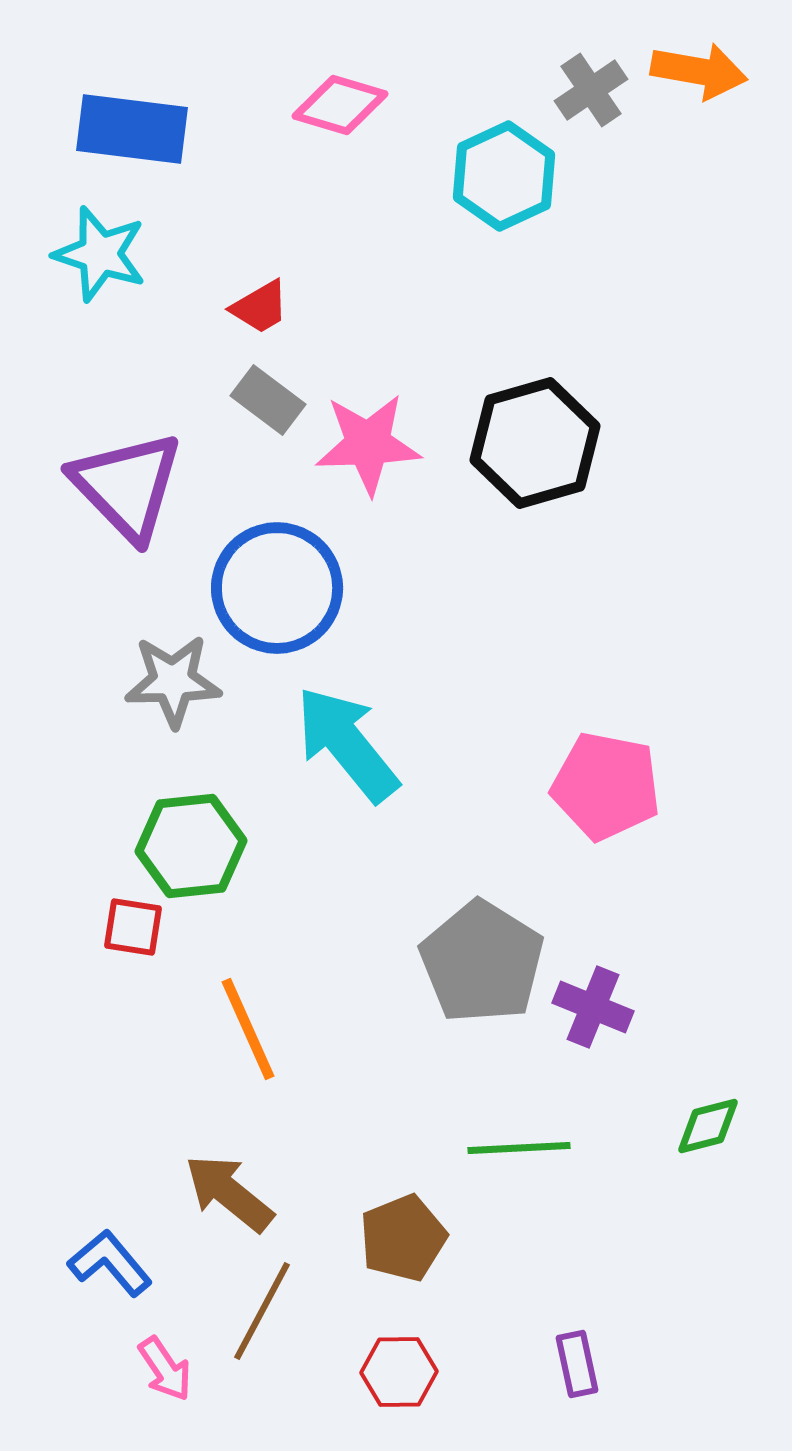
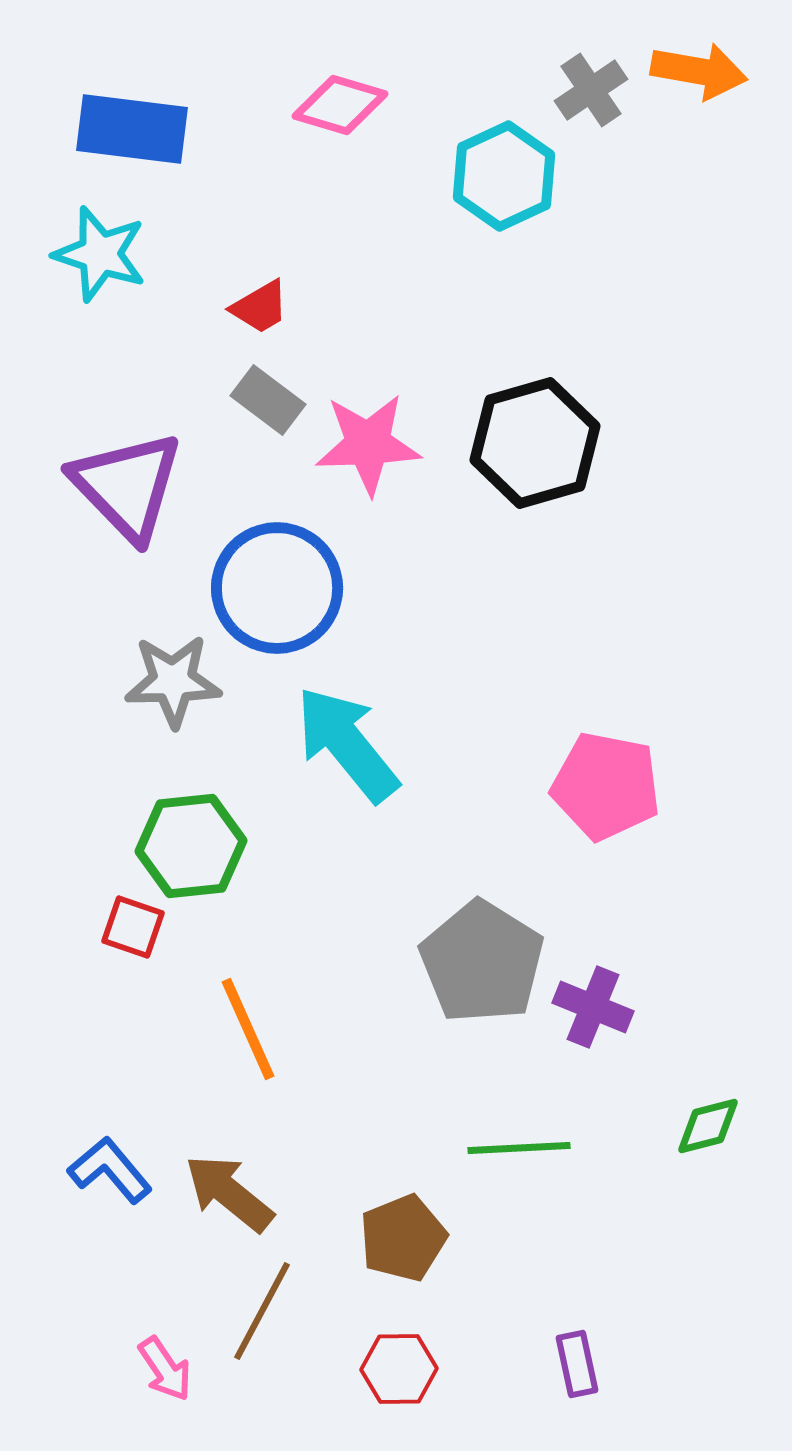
red square: rotated 10 degrees clockwise
blue L-shape: moved 93 px up
red hexagon: moved 3 px up
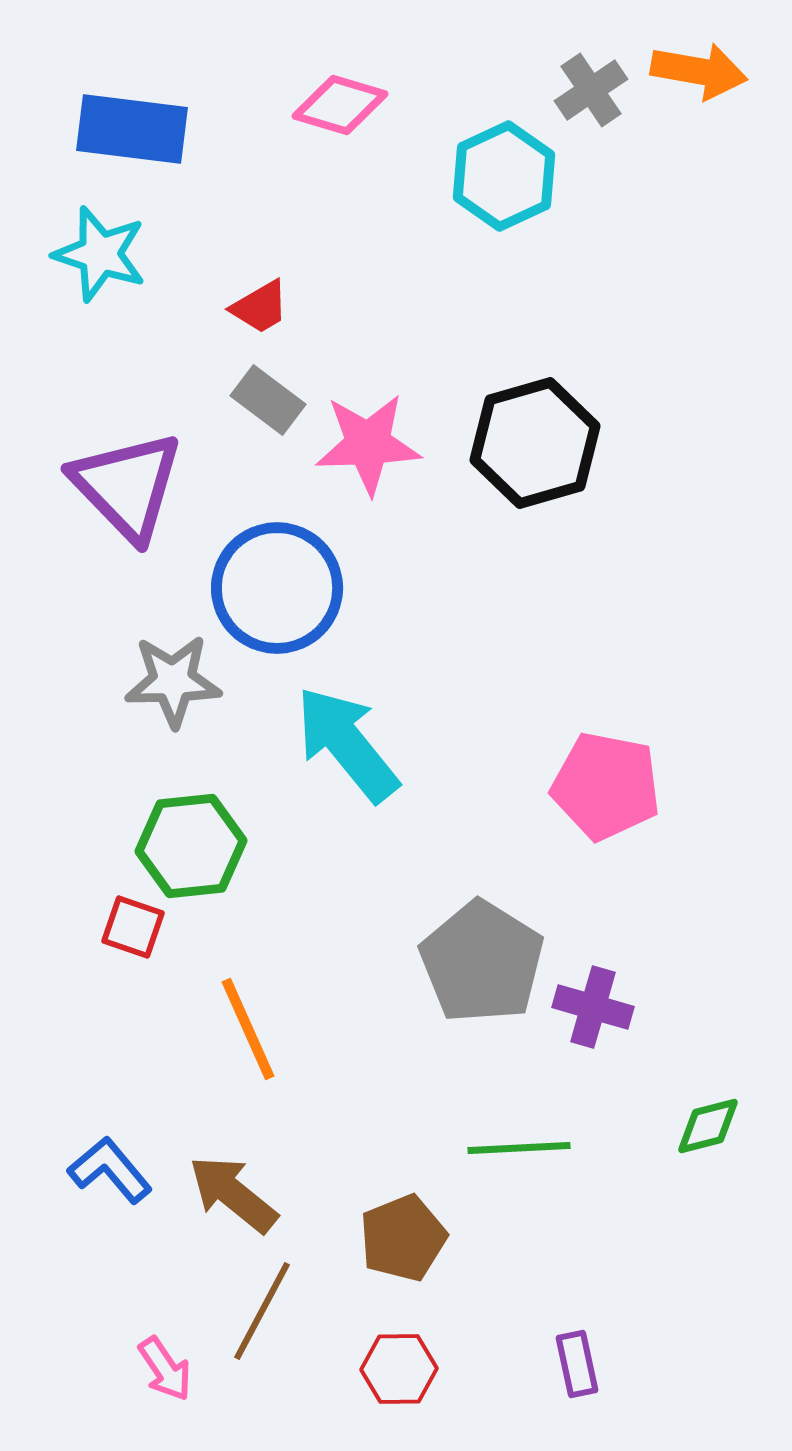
purple cross: rotated 6 degrees counterclockwise
brown arrow: moved 4 px right, 1 px down
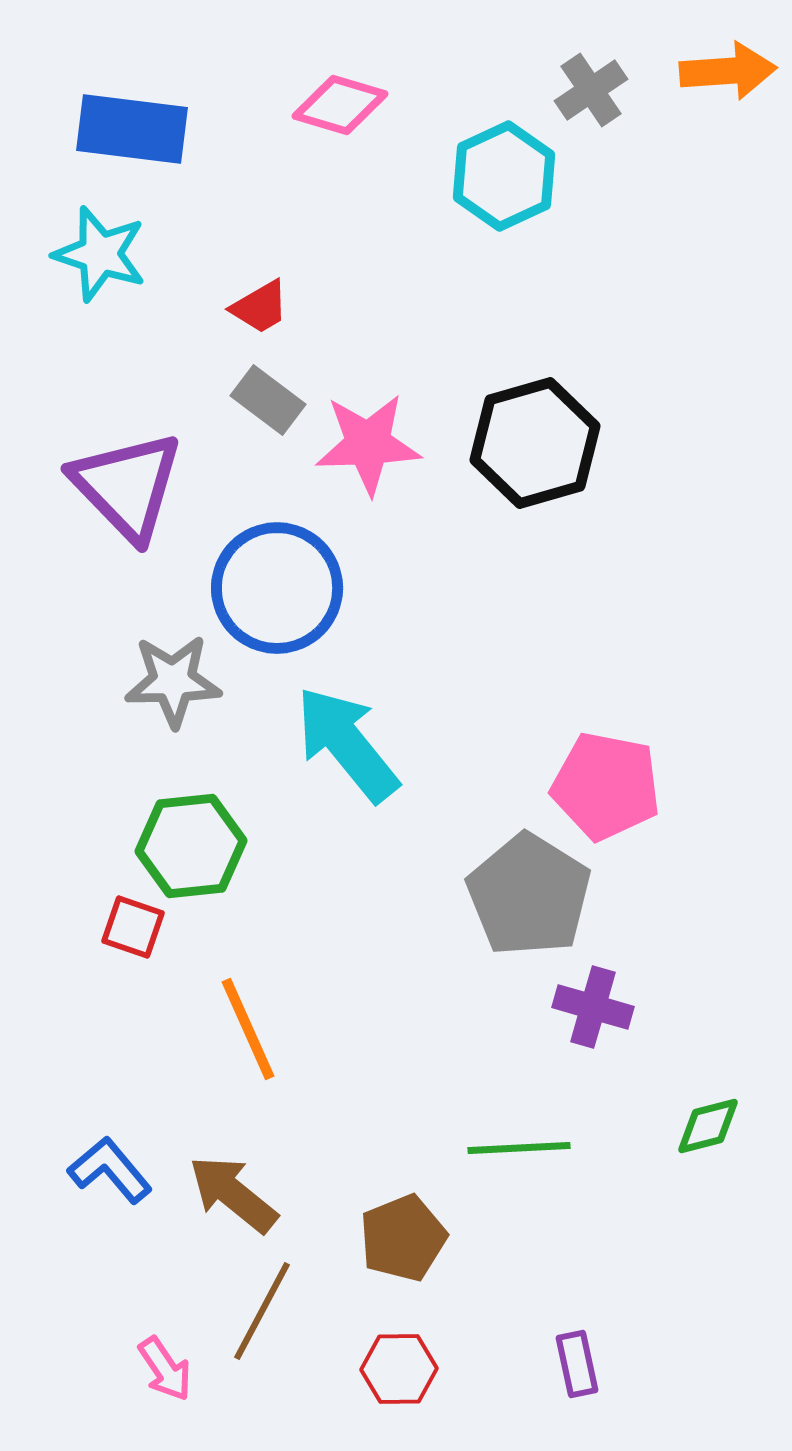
orange arrow: moved 29 px right; rotated 14 degrees counterclockwise
gray pentagon: moved 47 px right, 67 px up
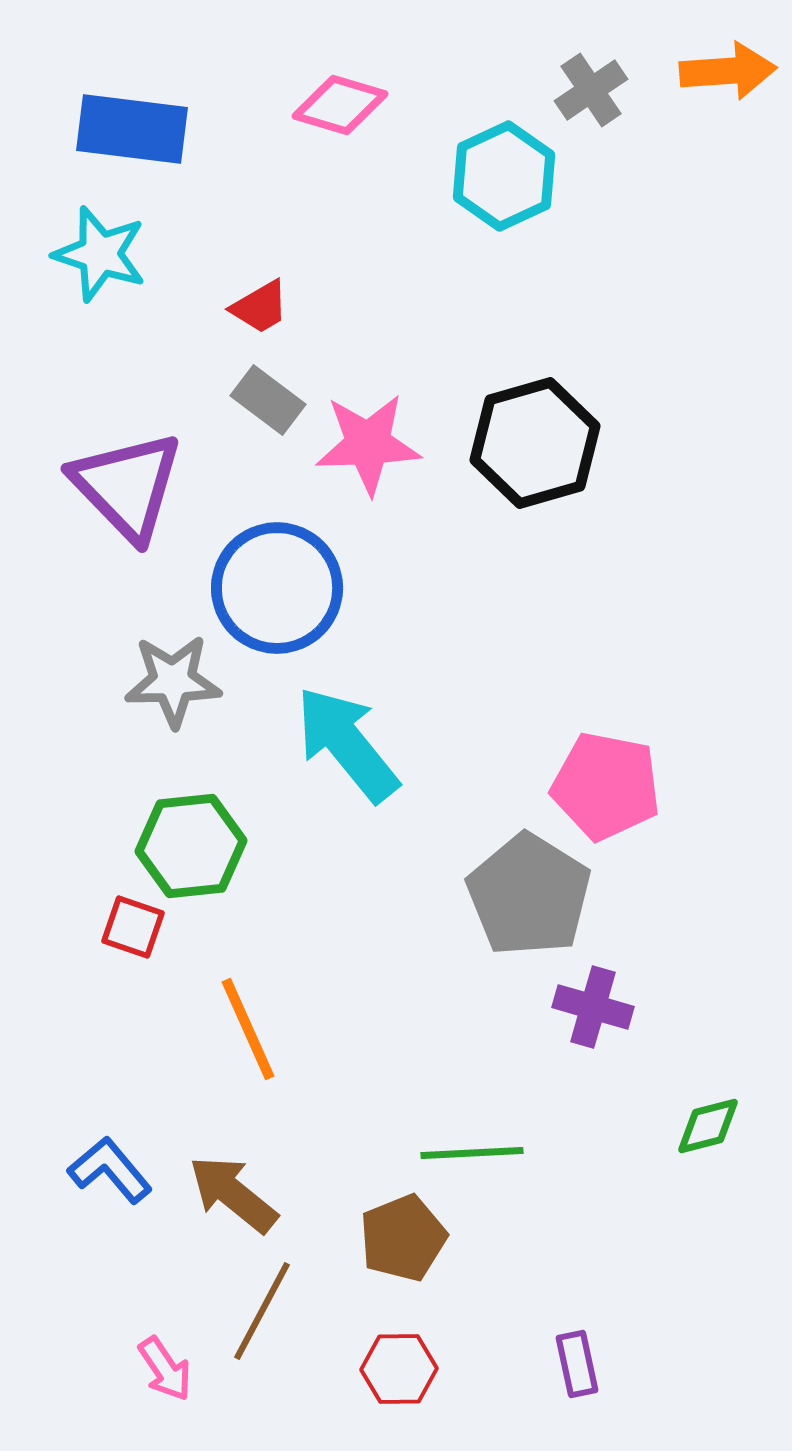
green line: moved 47 px left, 5 px down
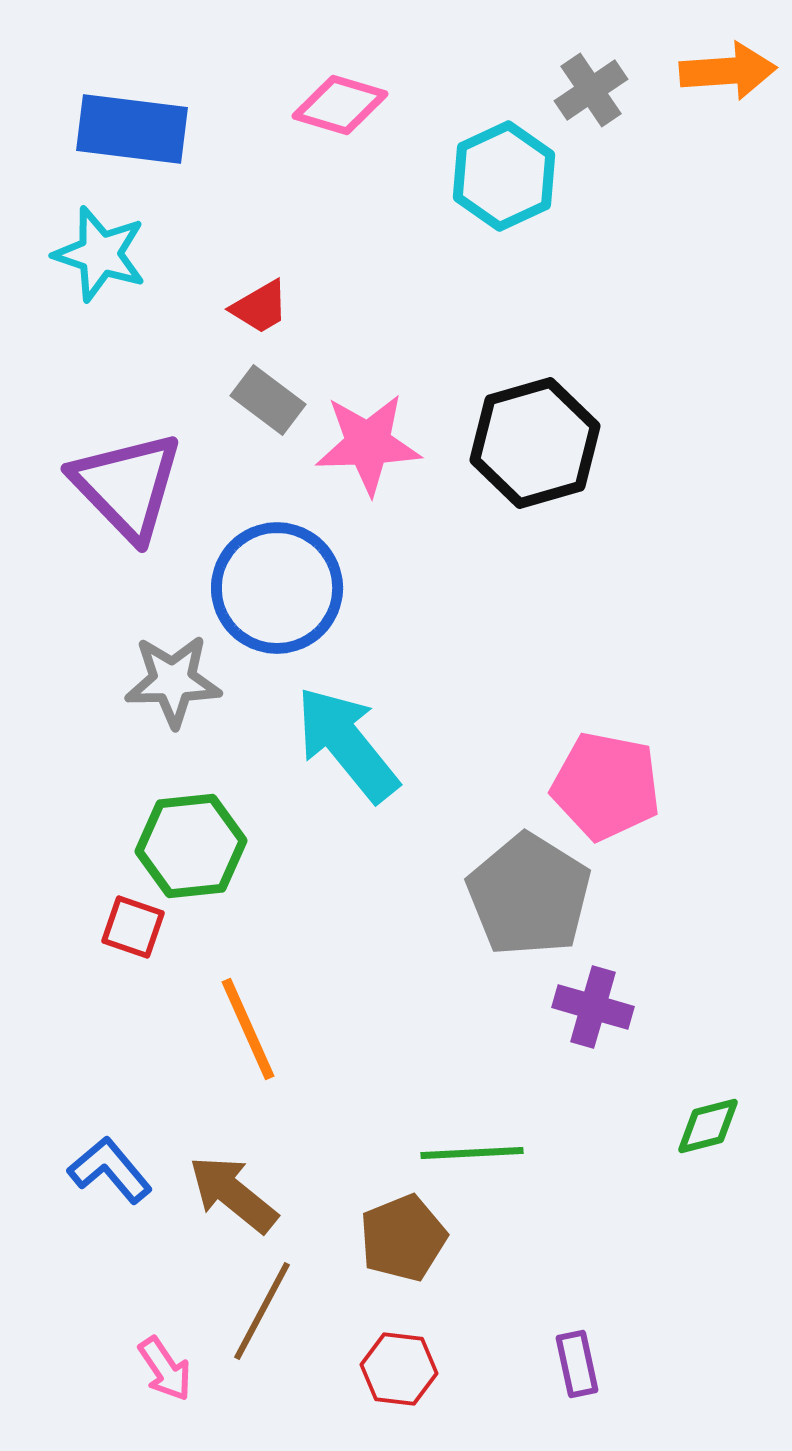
red hexagon: rotated 8 degrees clockwise
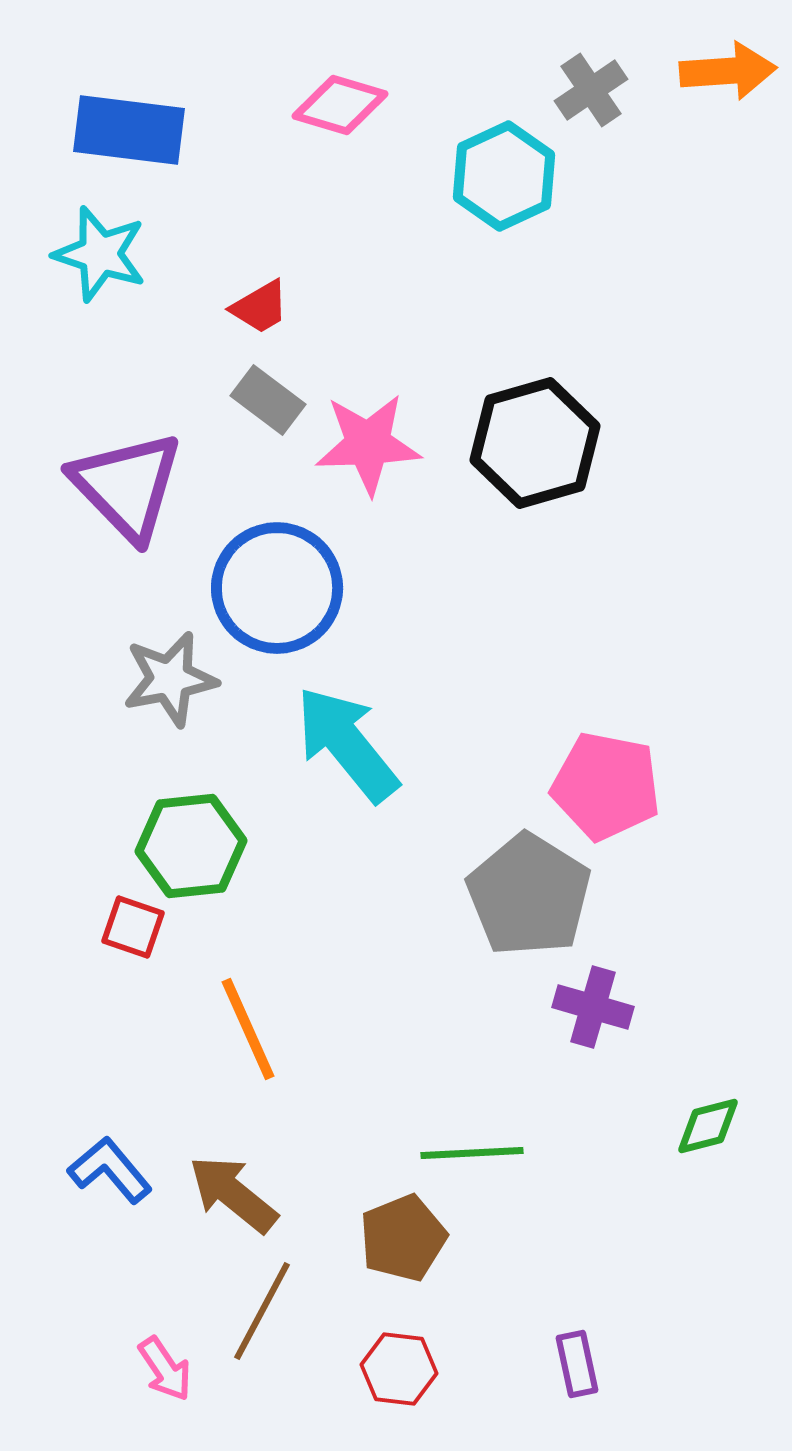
blue rectangle: moved 3 px left, 1 px down
gray star: moved 3 px left, 2 px up; rotated 10 degrees counterclockwise
